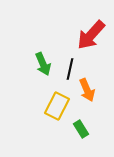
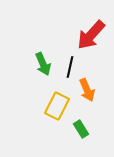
black line: moved 2 px up
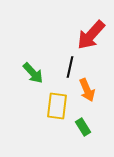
green arrow: moved 10 px left, 9 px down; rotated 20 degrees counterclockwise
yellow rectangle: rotated 20 degrees counterclockwise
green rectangle: moved 2 px right, 2 px up
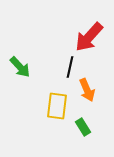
red arrow: moved 2 px left, 2 px down
green arrow: moved 13 px left, 6 px up
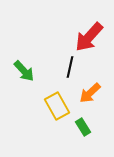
green arrow: moved 4 px right, 4 px down
orange arrow: moved 3 px right, 3 px down; rotated 70 degrees clockwise
yellow rectangle: rotated 36 degrees counterclockwise
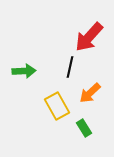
green arrow: rotated 50 degrees counterclockwise
green rectangle: moved 1 px right, 1 px down
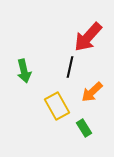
red arrow: moved 1 px left
green arrow: rotated 80 degrees clockwise
orange arrow: moved 2 px right, 1 px up
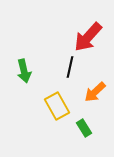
orange arrow: moved 3 px right
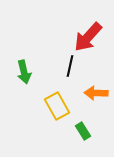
black line: moved 1 px up
green arrow: moved 1 px down
orange arrow: moved 1 px right, 1 px down; rotated 45 degrees clockwise
green rectangle: moved 1 px left, 3 px down
